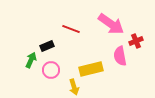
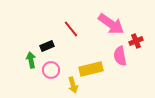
red line: rotated 30 degrees clockwise
green arrow: rotated 35 degrees counterclockwise
yellow arrow: moved 1 px left, 2 px up
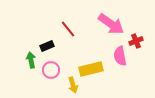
red line: moved 3 px left
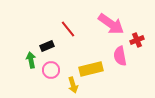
red cross: moved 1 px right, 1 px up
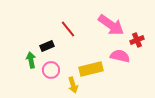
pink arrow: moved 1 px down
pink semicircle: rotated 114 degrees clockwise
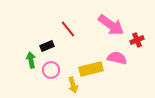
pink semicircle: moved 3 px left, 2 px down
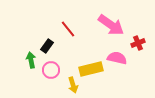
red cross: moved 1 px right, 3 px down
black rectangle: rotated 32 degrees counterclockwise
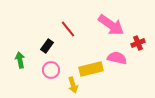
green arrow: moved 11 px left
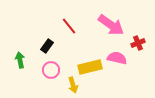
red line: moved 1 px right, 3 px up
yellow rectangle: moved 1 px left, 2 px up
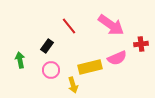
red cross: moved 3 px right, 1 px down; rotated 16 degrees clockwise
pink semicircle: rotated 144 degrees clockwise
